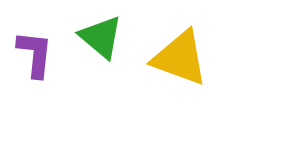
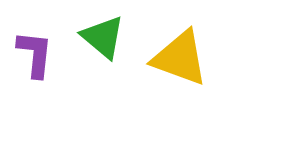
green triangle: moved 2 px right
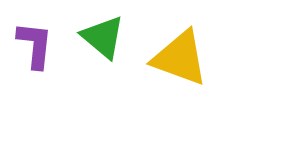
purple L-shape: moved 9 px up
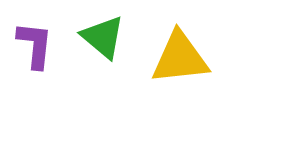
yellow triangle: rotated 26 degrees counterclockwise
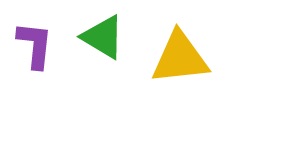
green triangle: rotated 9 degrees counterclockwise
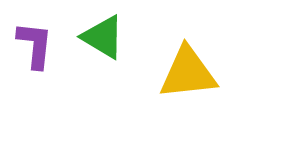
yellow triangle: moved 8 px right, 15 px down
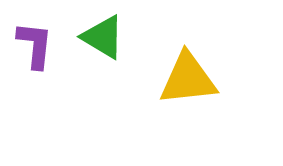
yellow triangle: moved 6 px down
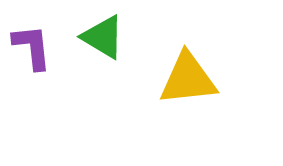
purple L-shape: moved 3 px left, 2 px down; rotated 12 degrees counterclockwise
